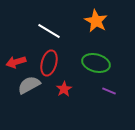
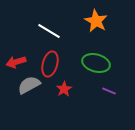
red ellipse: moved 1 px right, 1 px down
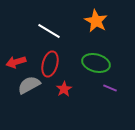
purple line: moved 1 px right, 3 px up
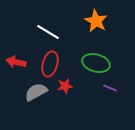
white line: moved 1 px left, 1 px down
red arrow: rotated 30 degrees clockwise
gray semicircle: moved 7 px right, 7 px down
red star: moved 1 px right, 3 px up; rotated 21 degrees clockwise
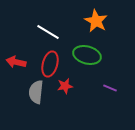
green ellipse: moved 9 px left, 8 px up
gray semicircle: rotated 55 degrees counterclockwise
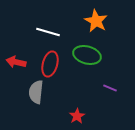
white line: rotated 15 degrees counterclockwise
red star: moved 12 px right, 30 px down; rotated 21 degrees counterclockwise
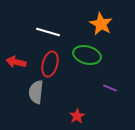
orange star: moved 5 px right, 3 px down
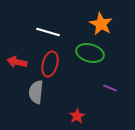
green ellipse: moved 3 px right, 2 px up
red arrow: moved 1 px right
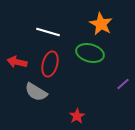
purple line: moved 13 px right, 4 px up; rotated 64 degrees counterclockwise
gray semicircle: rotated 65 degrees counterclockwise
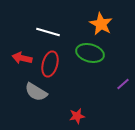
red arrow: moved 5 px right, 4 px up
red star: rotated 21 degrees clockwise
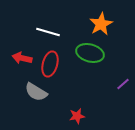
orange star: rotated 15 degrees clockwise
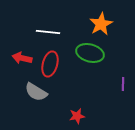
white line: rotated 10 degrees counterclockwise
purple line: rotated 48 degrees counterclockwise
